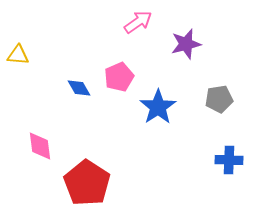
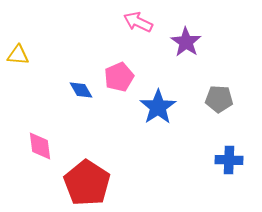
pink arrow: rotated 120 degrees counterclockwise
purple star: moved 2 px up; rotated 24 degrees counterclockwise
blue diamond: moved 2 px right, 2 px down
gray pentagon: rotated 12 degrees clockwise
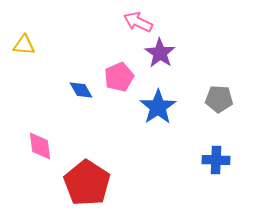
purple star: moved 26 px left, 11 px down
yellow triangle: moved 6 px right, 10 px up
blue cross: moved 13 px left
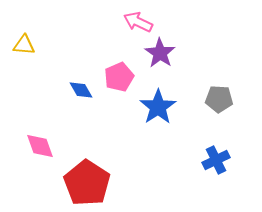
pink diamond: rotated 12 degrees counterclockwise
blue cross: rotated 28 degrees counterclockwise
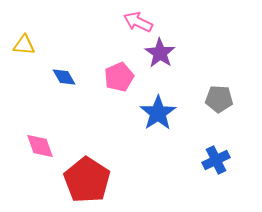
blue diamond: moved 17 px left, 13 px up
blue star: moved 6 px down
red pentagon: moved 3 px up
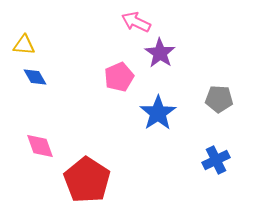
pink arrow: moved 2 px left
blue diamond: moved 29 px left
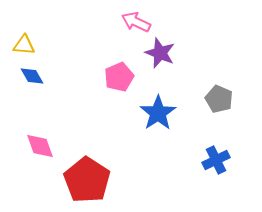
purple star: rotated 12 degrees counterclockwise
blue diamond: moved 3 px left, 1 px up
gray pentagon: rotated 20 degrees clockwise
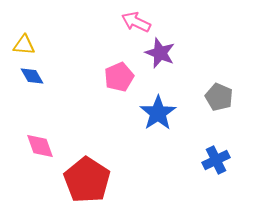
gray pentagon: moved 2 px up
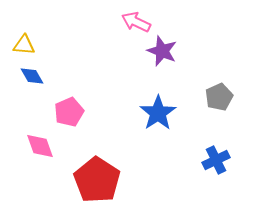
purple star: moved 2 px right, 2 px up
pink pentagon: moved 50 px left, 35 px down
gray pentagon: rotated 24 degrees clockwise
red pentagon: moved 10 px right
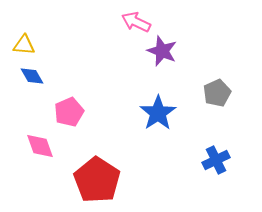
gray pentagon: moved 2 px left, 4 px up
